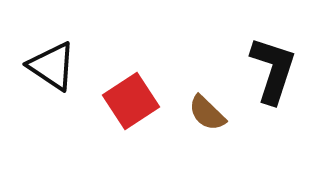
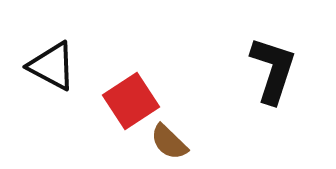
black triangle: rotated 6 degrees counterclockwise
brown semicircle: moved 38 px left, 29 px down
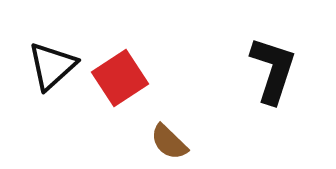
black triangle: rotated 50 degrees clockwise
red square: moved 11 px left, 23 px up
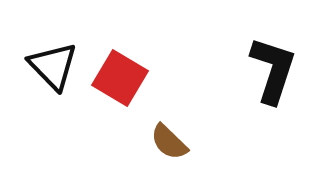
black triangle: moved 1 px right; rotated 32 degrees counterclockwise
red square: rotated 26 degrees counterclockwise
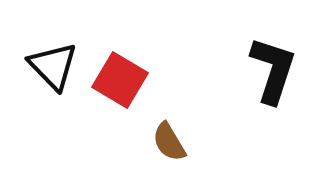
red square: moved 2 px down
brown semicircle: rotated 15 degrees clockwise
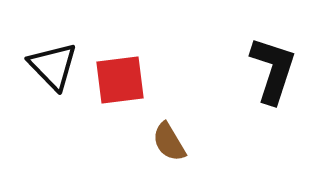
red square: rotated 38 degrees counterclockwise
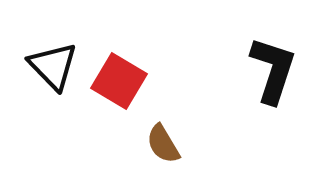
red square: moved 1 px left, 1 px down; rotated 38 degrees clockwise
brown semicircle: moved 6 px left, 2 px down
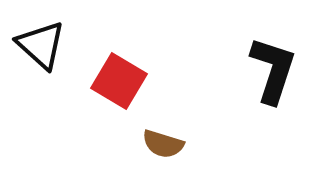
black triangle: moved 12 px left, 21 px up; rotated 4 degrees counterclockwise
brown semicircle: rotated 42 degrees counterclockwise
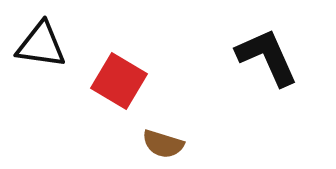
black triangle: rotated 34 degrees counterclockwise
black L-shape: moved 6 px left, 13 px up; rotated 42 degrees counterclockwise
